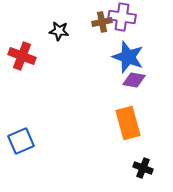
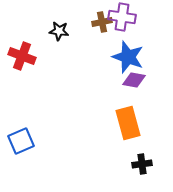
black cross: moved 1 px left, 4 px up; rotated 30 degrees counterclockwise
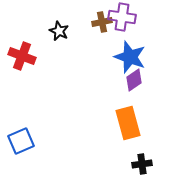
black star: rotated 18 degrees clockwise
blue star: moved 2 px right
purple diamond: rotated 45 degrees counterclockwise
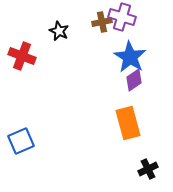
purple cross: rotated 8 degrees clockwise
blue star: rotated 12 degrees clockwise
black cross: moved 6 px right, 5 px down; rotated 18 degrees counterclockwise
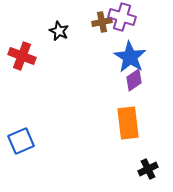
orange rectangle: rotated 8 degrees clockwise
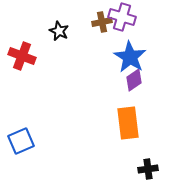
black cross: rotated 18 degrees clockwise
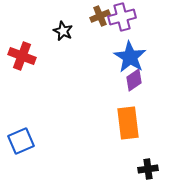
purple cross: rotated 32 degrees counterclockwise
brown cross: moved 2 px left, 6 px up; rotated 12 degrees counterclockwise
black star: moved 4 px right
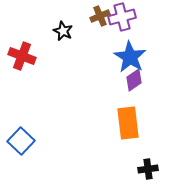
blue square: rotated 24 degrees counterclockwise
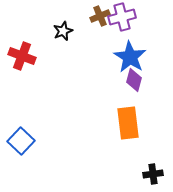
black star: rotated 24 degrees clockwise
purple diamond: rotated 40 degrees counterclockwise
black cross: moved 5 px right, 5 px down
